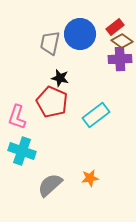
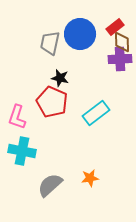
brown diamond: moved 1 px down; rotated 55 degrees clockwise
cyan rectangle: moved 2 px up
cyan cross: rotated 8 degrees counterclockwise
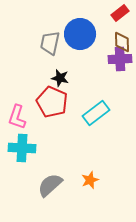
red rectangle: moved 5 px right, 14 px up
cyan cross: moved 3 px up; rotated 8 degrees counterclockwise
orange star: moved 2 px down; rotated 12 degrees counterclockwise
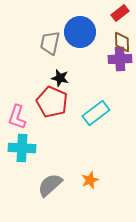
blue circle: moved 2 px up
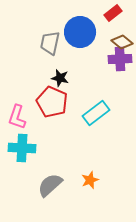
red rectangle: moved 7 px left
brown diamond: rotated 50 degrees counterclockwise
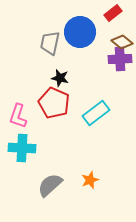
red pentagon: moved 2 px right, 1 px down
pink L-shape: moved 1 px right, 1 px up
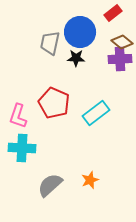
black star: moved 16 px right, 20 px up; rotated 12 degrees counterclockwise
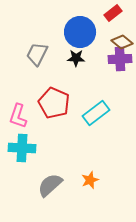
gray trapezoid: moved 13 px left, 11 px down; rotated 15 degrees clockwise
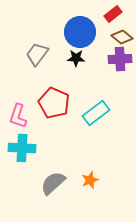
red rectangle: moved 1 px down
brown diamond: moved 5 px up
gray trapezoid: rotated 10 degrees clockwise
gray semicircle: moved 3 px right, 2 px up
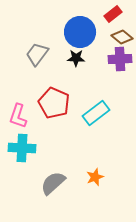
orange star: moved 5 px right, 3 px up
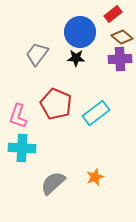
red pentagon: moved 2 px right, 1 px down
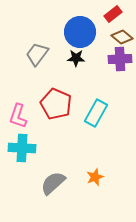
cyan rectangle: rotated 24 degrees counterclockwise
